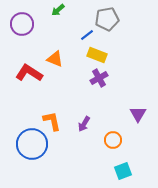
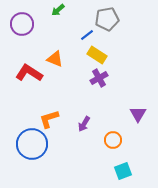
yellow rectangle: rotated 12 degrees clockwise
orange L-shape: moved 3 px left, 2 px up; rotated 95 degrees counterclockwise
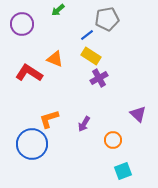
yellow rectangle: moved 6 px left, 1 px down
purple triangle: rotated 18 degrees counterclockwise
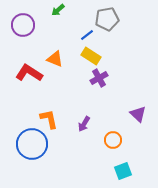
purple circle: moved 1 px right, 1 px down
orange L-shape: rotated 95 degrees clockwise
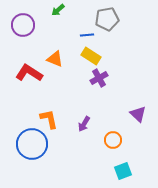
blue line: rotated 32 degrees clockwise
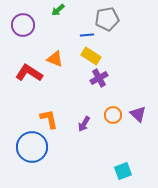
orange circle: moved 25 px up
blue circle: moved 3 px down
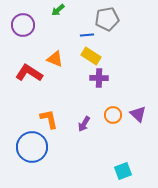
purple cross: rotated 30 degrees clockwise
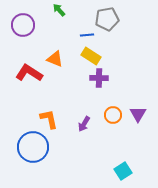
green arrow: moved 1 px right; rotated 88 degrees clockwise
purple triangle: rotated 18 degrees clockwise
blue circle: moved 1 px right
cyan square: rotated 12 degrees counterclockwise
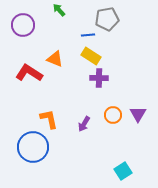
blue line: moved 1 px right
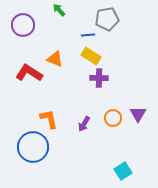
orange circle: moved 3 px down
